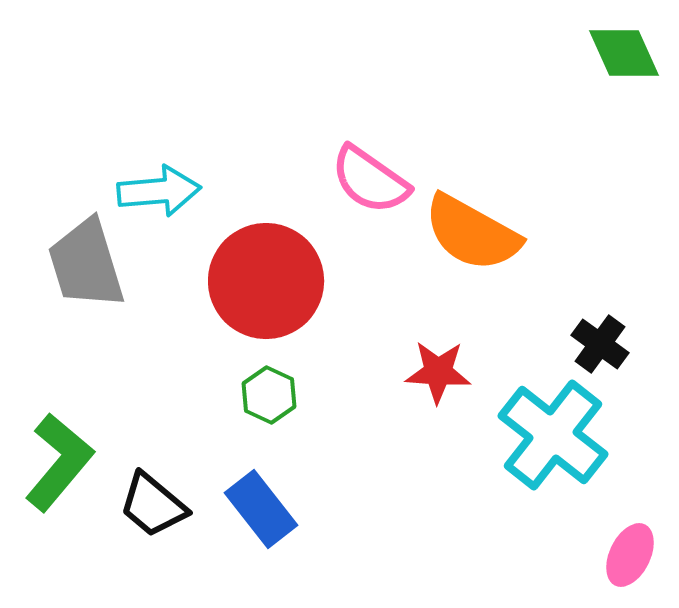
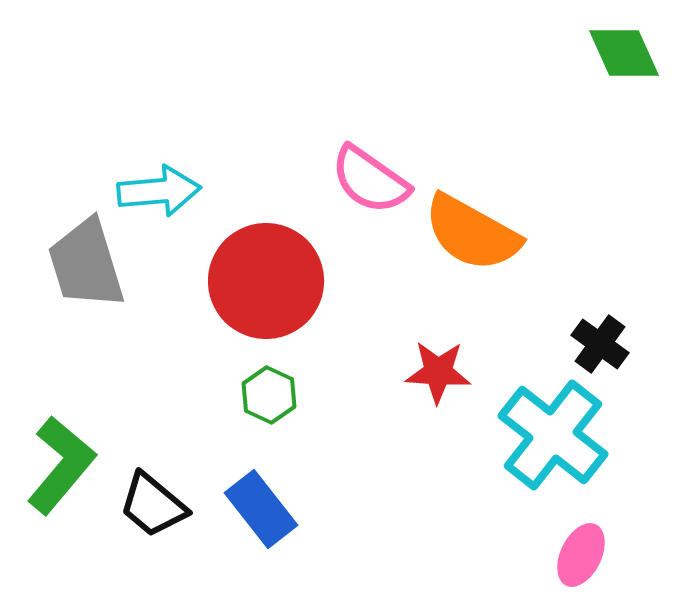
green L-shape: moved 2 px right, 3 px down
pink ellipse: moved 49 px left
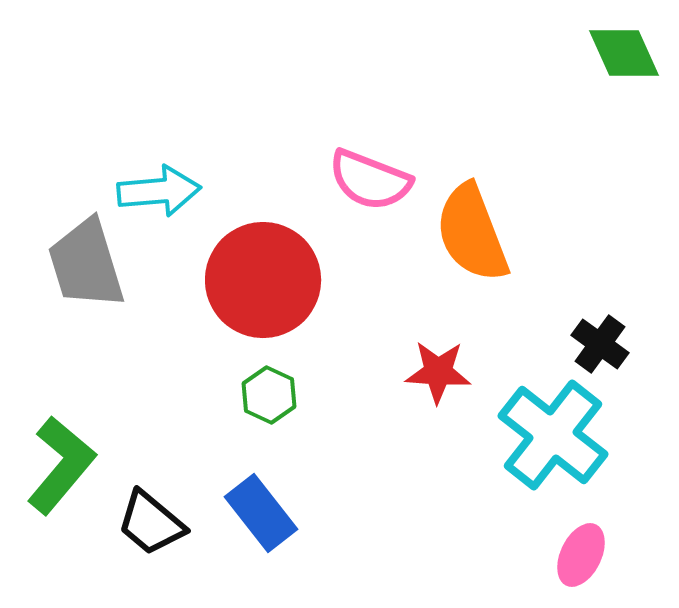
pink semicircle: rotated 14 degrees counterclockwise
orange semicircle: rotated 40 degrees clockwise
red circle: moved 3 px left, 1 px up
black trapezoid: moved 2 px left, 18 px down
blue rectangle: moved 4 px down
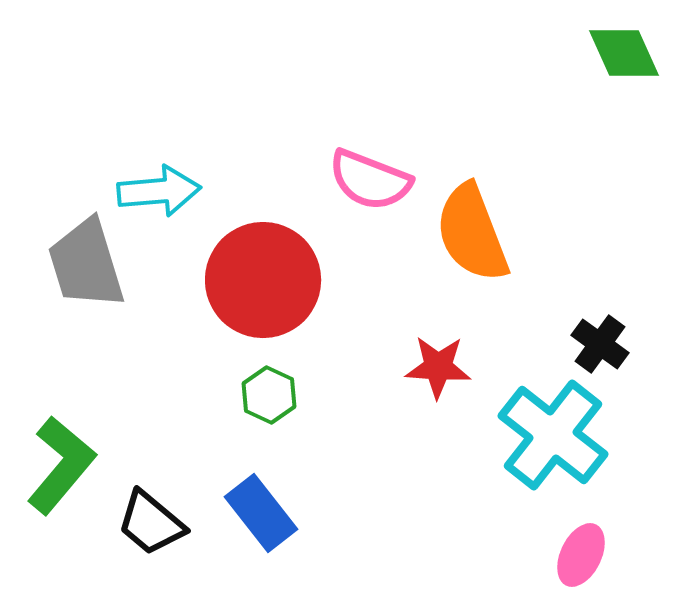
red star: moved 5 px up
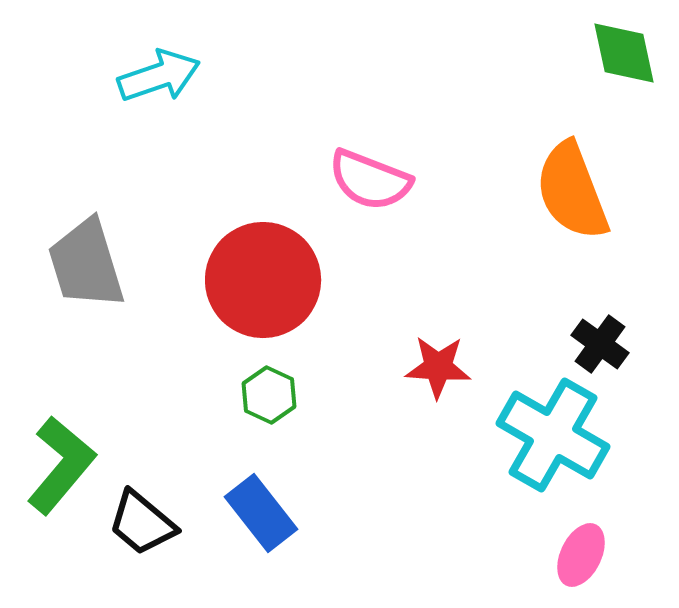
green diamond: rotated 12 degrees clockwise
cyan arrow: moved 115 px up; rotated 14 degrees counterclockwise
orange semicircle: moved 100 px right, 42 px up
cyan cross: rotated 8 degrees counterclockwise
black trapezoid: moved 9 px left
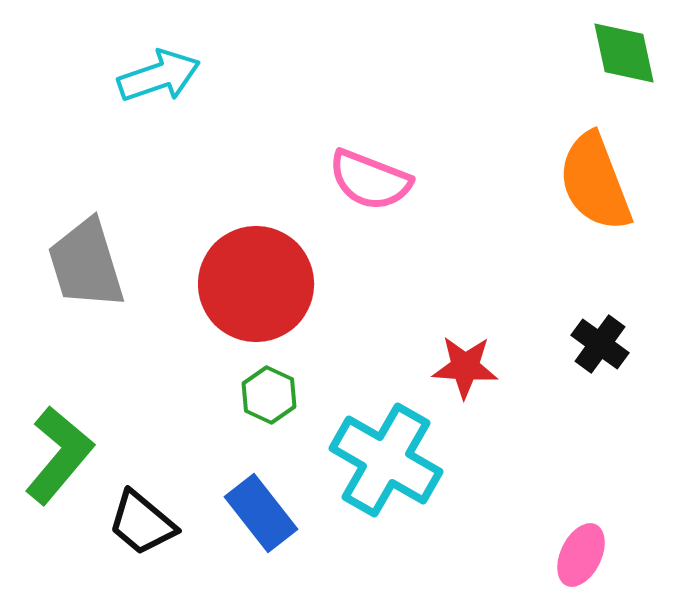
orange semicircle: moved 23 px right, 9 px up
red circle: moved 7 px left, 4 px down
red star: moved 27 px right
cyan cross: moved 167 px left, 25 px down
green L-shape: moved 2 px left, 10 px up
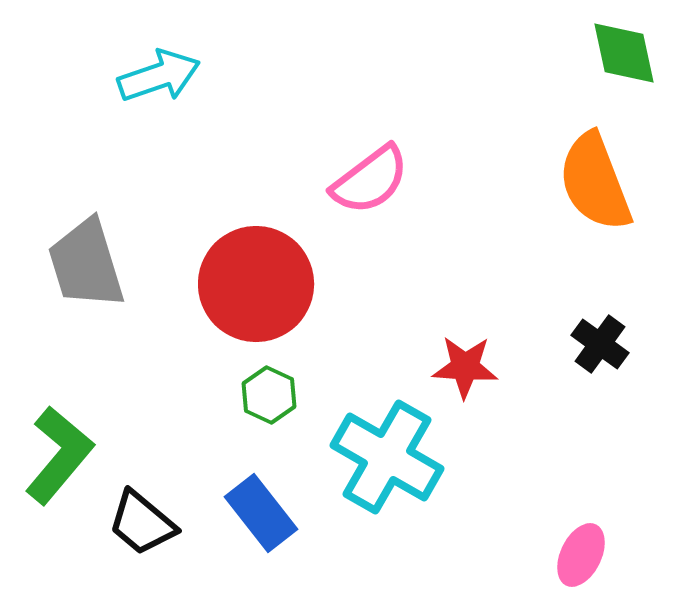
pink semicircle: rotated 58 degrees counterclockwise
cyan cross: moved 1 px right, 3 px up
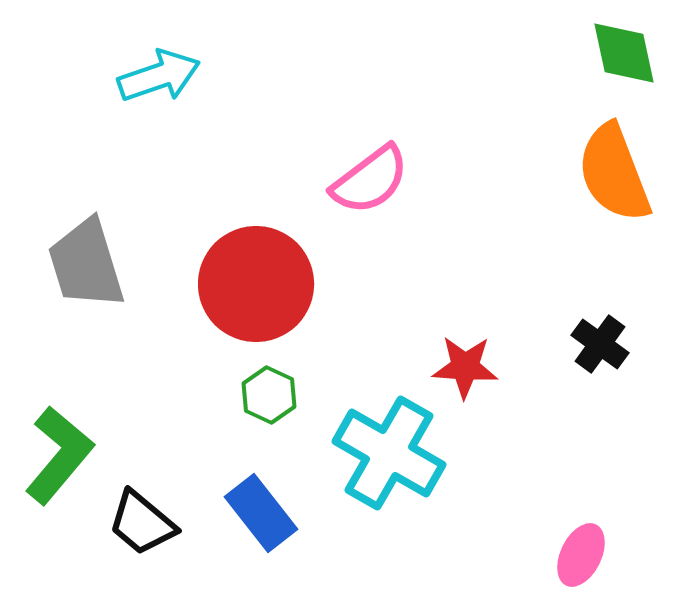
orange semicircle: moved 19 px right, 9 px up
cyan cross: moved 2 px right, 4 px up
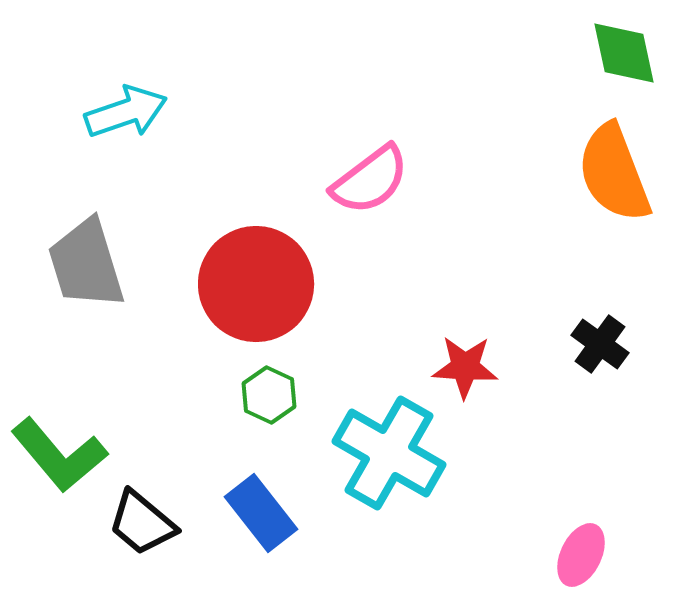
cyan arrow: moved 33 px left, 36 px down
green L-shape: rotated 100 degrees clockwise
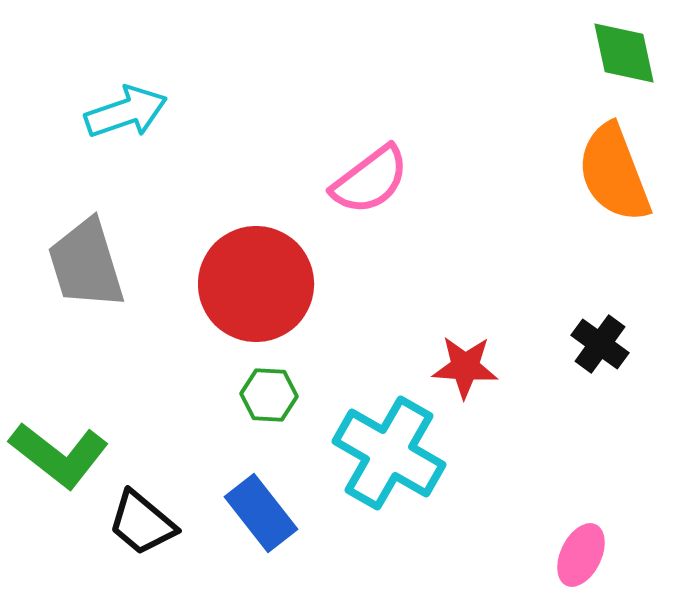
green hexagon: rotated 22 degrees counterclockwise
green L-shape: rotated 12 degrees counterclockwise
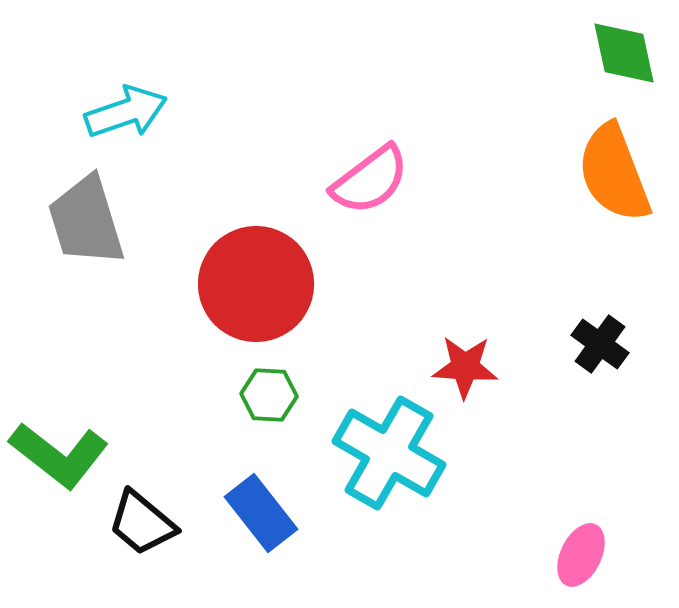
gray trapezoid: moved 43 px up
